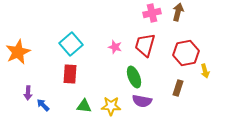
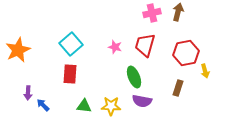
orange star: moved 2 px up
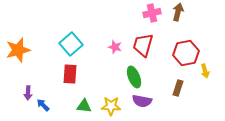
red trapezoid: moved 2 px left
orange star: rotated 10 degrees clockwise
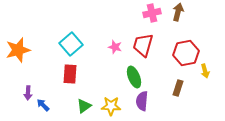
purple semicircle: rotated 84 degrees clockwise
green triangle: rotated 42 degrees counterclockwise
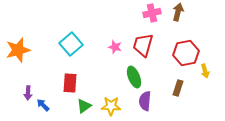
red rectangle: moved 9 px down
purple semicircle: moved 3 px right
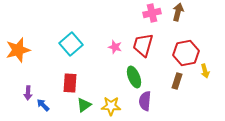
brown rectangle: moved 1 px left, 7 px up
green triangle: moved 1 px up
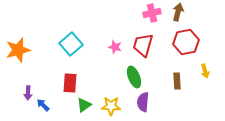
red hexagon: moved 11 px up
brown rectangle: rotated 21 degrees counterclockwise
purple semicircle: moved 2 px left, 1 px down
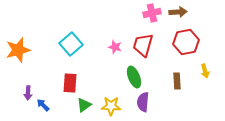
brown arrow: rotated 72 degrees clockwise
